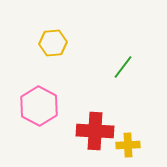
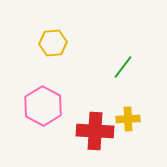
pink hexagon: moved 4 px right
yellow cross: moved 26 px up
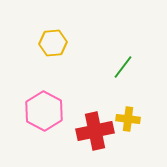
pink hexagon: moved 1 px right, 5 px down
yellow cross: rotated 10 degrees clockwise
red cross: rotated 15 degrees counterclockwise
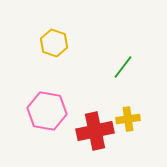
yellow hexagon: moved 1 px right; rotated 24 degrees clockwise
pink hexagon: moved 3 px right; rotated 18 degrees counterclockwise
yellow cross: rotated 15 degrees counterclockwise
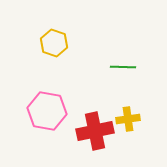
green line: rotated 55 degrees clockwise
